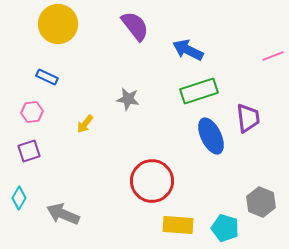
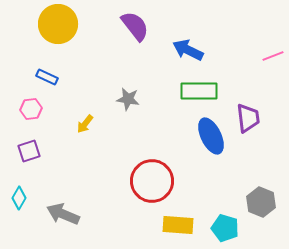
green rectangle: rotated 18 degrees clockwise
pink hexagon: moved 1 px left, 3 px up
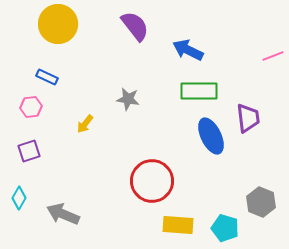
pink hexagon: moved 2 px up
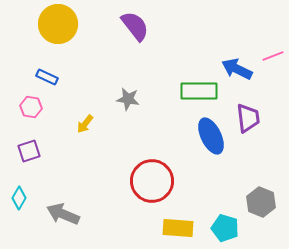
blue arrow: moved 49 px right, 19 px down
pink hexagon: rotated 15 degrees clockwise
yellow rectangle: moved 3 px down
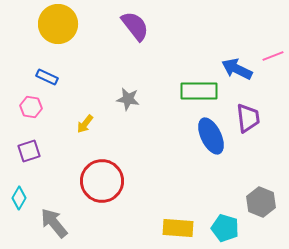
red circle: moved 50 px left
gray arrow: moved 9 px left, 9 px down; rotated 28 degrees clockwise
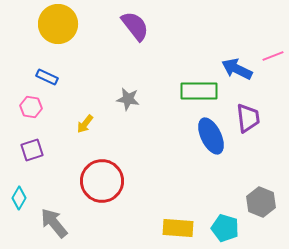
purple square: moved 3 px right, 1 px up
